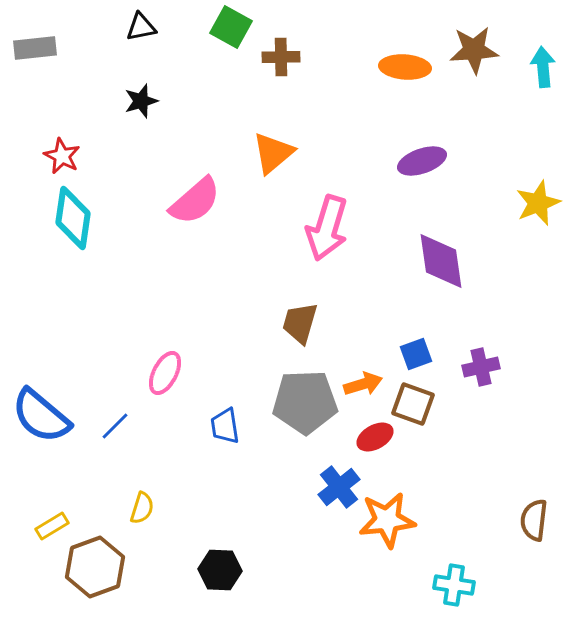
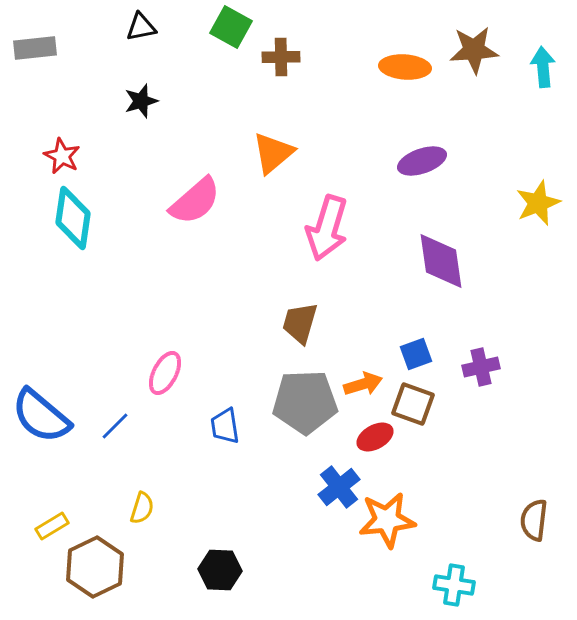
brown hexagon: rotated 6 degrees counterclockwise
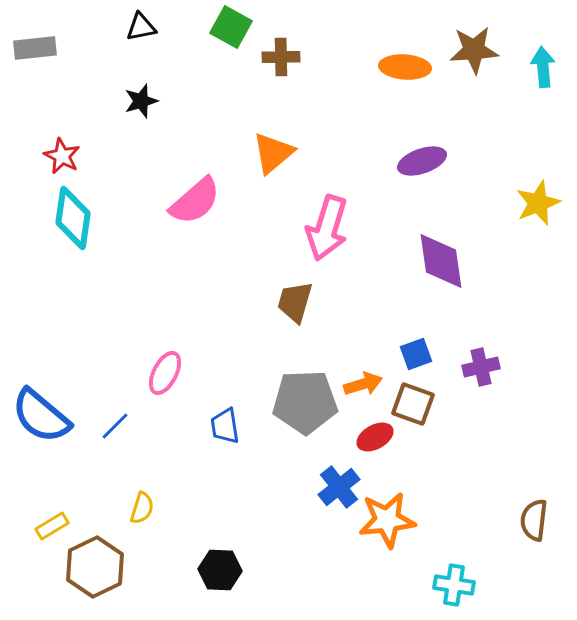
brown trapezoid: moved 5 px left, 21 px up
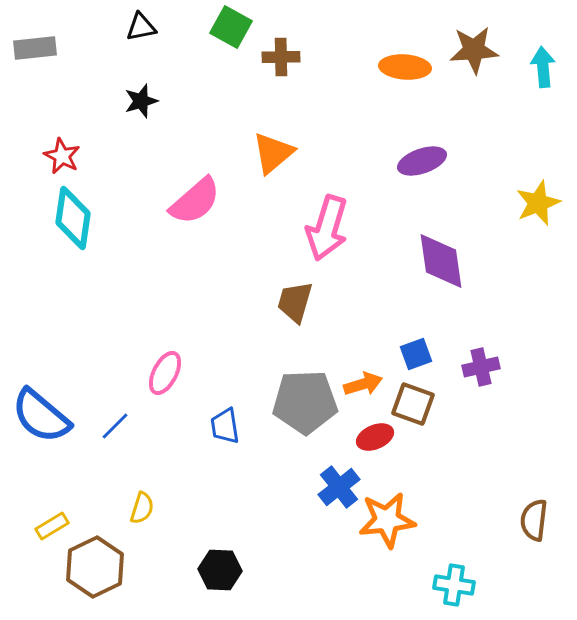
red ellipse: rotated 6 degrees clockwise
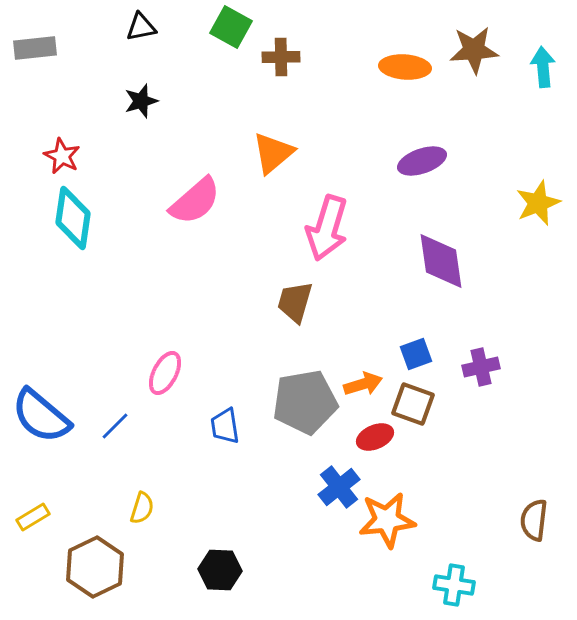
gray pentagon: rotated 8 degrees counterclockwise
yellow rectangle: moved 19 px left, 9 px up
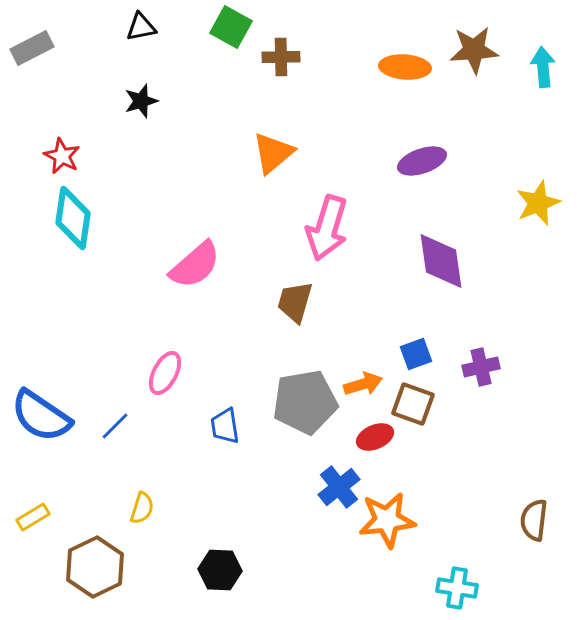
gray rectangle: moved 3 px left; rotated 21 degrees counterclockwise
pink semicircle: moved 64 px down
blue semicircle: rotated 6 degrees counterclockwise
cyan cross: moved 3 px right, 3 px down
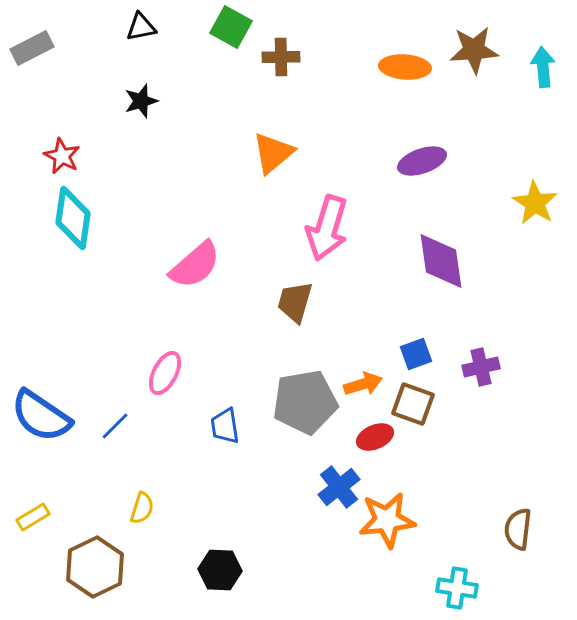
yellow star: moved 3 px left; rotated 18 degrees counterclockwise
brown semicircle: moved 16 px left, 9 px down
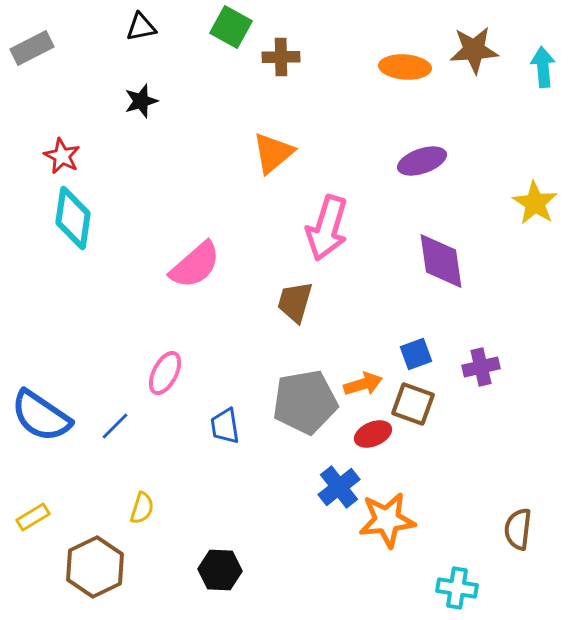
red ellipse: moved 2 px left, 3 px up
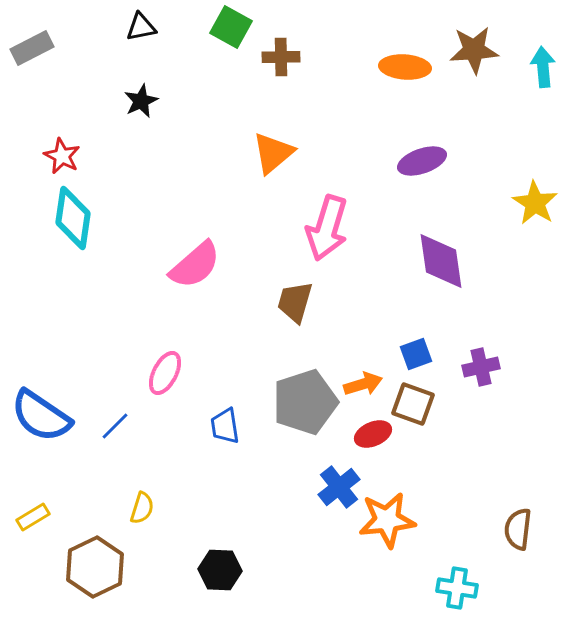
black star: rotated 8 degrees counterclockwise
gray pentagon: rotated 8 degrees counterclockwise
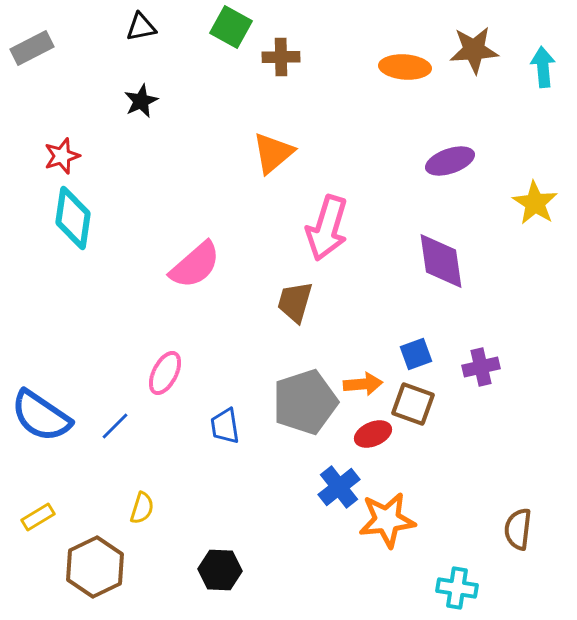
red star: rotated 27 degrees clockwise
purple ellipse: moved 28 px right
orange arrow: rotated 12 degrees clockwise
yellow rectangle: moved 5 px right
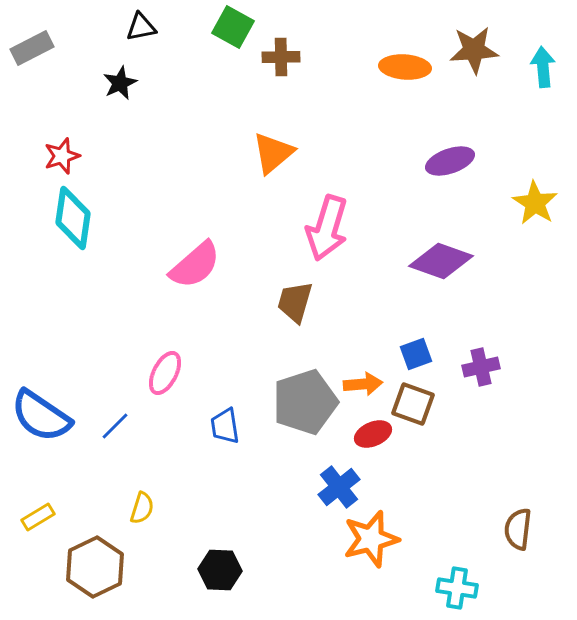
green square: moved 2 px right
black star: moved 21 px left, 18 px up
purple diamond: rotated 62 degrees counterclockwise
orange star: moved 16 px left, 19 px down; rotated 8 degrees counterclockwise
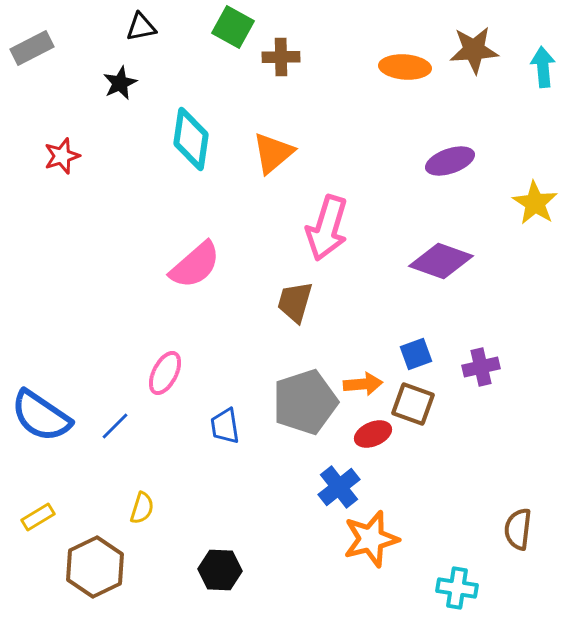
cyan diamond: moved 118 px right, 79 px up
